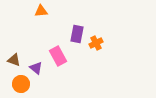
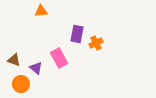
pink rectangle: moved 1 px right, 2 px down
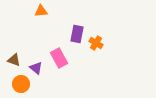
orange cross: rotated 32 degrees counterclockwise
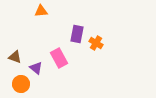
brown triangle: moved 1 px right, 3 px up
